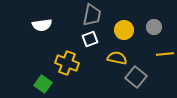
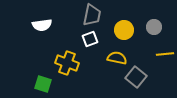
green square: rotated 18 degrees counterclockwise
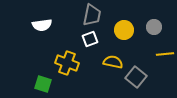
yellow semicircle: moved 4 px left, 4 px down
